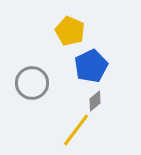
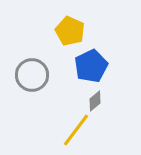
gray circle: moved 8 px up
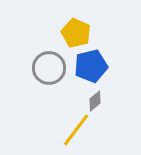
yellow pentagon: moved 6 px right, 2 px down
blue pentagon: rotated 12 degrees clockwise
gray circle: moved 17 px right, 7 px up
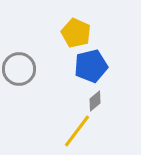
gray circle: moved 30 px left, 1 px down
yellow line: moved 1 px right, 1 px down
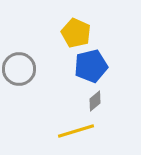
yellow line: moved 1 px left; rotated 36 degrees clockwise
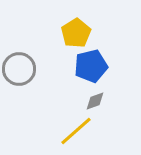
yellow pentagon: rotated 16 degrees clockwise
gray diamond: rotated 20 degrees clockwise
yellow line: rotated 24 degrees counterclockwise
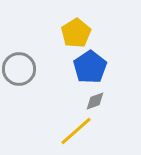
blue pentagon: moved 1 px left, 1 px down; rotated 20 degrees counterclockwise
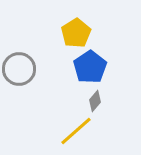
gray diamond: rotated 30 degrees counterclockwise
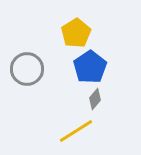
gray circle: moved 8 px right
gray diamond: moved 2 px up
yellow line: rotated 9 degrees clockwise
